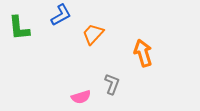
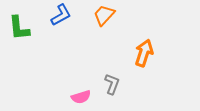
orange trapezoid: moved 11 px right, 19 px up
orange arrow: moved 1 px right; rotated 36 degrees clockwise
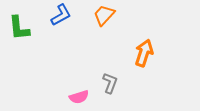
gray L-shape: moved 2 px left, 1 px up
pink semicircle: moved 2 px left
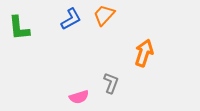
blue L-shape: moved 10 px right, 4 px down
gray L-shape: moved 1 px right
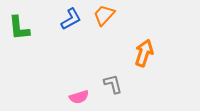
gray L-shape: moved 2 px right, 1 px down; rotated 35 degrees counterclockwise
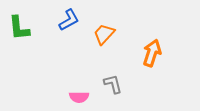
orange trapezoid: moved 19 px down
blue L-shape: moved 2 px left, 1 px down
orange arrow: moved 8 px right
pink semicircle: rotated 18 degrees clockwise
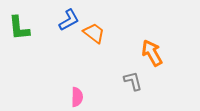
orange trapezoid: moved 10 px left, 1 px up; rotated 85 degrees clockwise
orange arrow: rotated 48 degrees counterclockwise
gray L-shape: moved 20 px right, 3 px up
pink semicircle: moved 2 px left; rotated 90 degrees counterclockwise
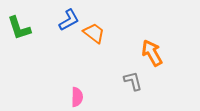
green L-shape: rotated 12 degrees counterclockwise
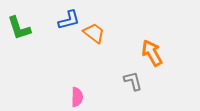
blue L-shape: rotated 15 degrees clockwise
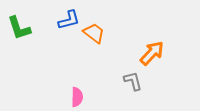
orange arrow: rotated 72 degrees clockwise
